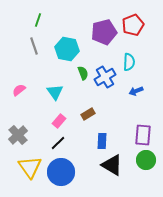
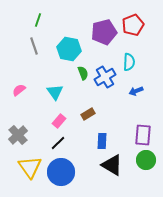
cyan hexagon: moved 2 px right
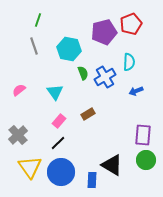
red pentagon: moved 2 px left, 1 px up
blue rectangle: moved 10 px left, 39 px down
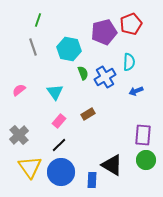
gray line: moved 1 px left, 1 px down
gray cross: moved 1 px right
black line: moved 1 px right, 2 px down
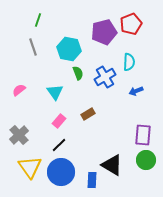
green semicircle: moved 5 px left
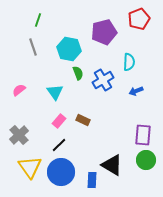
red pentagon: moved 8 px right, 5 px up
blue cross: moved 2 px left, 3 px down
brown rectangle: moved 5 px left, 6 px down; rotated 56 degrees clockwise
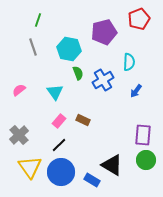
blue arrow: rotated 32 degrees counterclockwise
blue rectangle: rotated 63 degrees counterclockwise
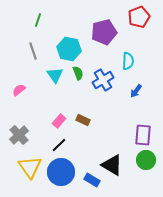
red pentagon: moved 2 px up
gray line: moved 4 px down
cyan semicircle: moved 1 px left, 1 px up
cyan triangle: moved 17 px up
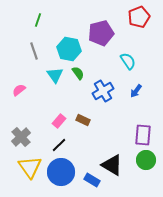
purple pentagon: moved 3 px left, 1 px down
gray line: moved 1 px right
cyan semicircle: rotated 36 degrees counterclockwise
green semicircle: rotated 16 degrees counterclockwise
blue cross: moved 11 px down
gray cross: moved 2 px right, 2 px down
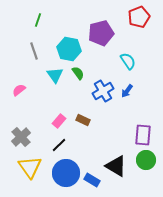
blue arrow: moved 9 px left
black triangle: moved 4 px right, 1 px down
blue circle: moved 5 px right, 1 px down
